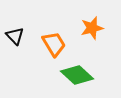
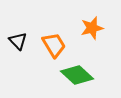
black triangle: moved 3 px right, 5 px down
orange trapezoid: moved 1 px down
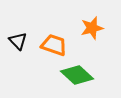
orange trapezoid: rotated 40 degrees counterclockwise
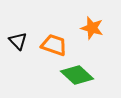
orange star: rotated 30 degrees clockwise
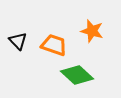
orange star: moved 3 px down
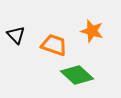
black triangle: moved 2 px left, 6 px up
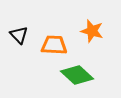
black triangle: moved 3 px right
orange trapezoid: rotated 16 degrees counterclockwise
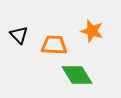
green diamond: rotated 16 degrees clockwise
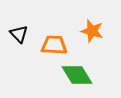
black triangle: moved 1 px up
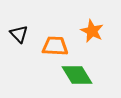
orange star: rotated 10 degrees clockwise
orange trapezoid: moved 1 px right, 1 px down
